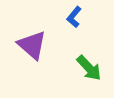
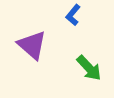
blue L-shape: moved 1 px left, 2 px up
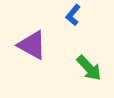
purple triangle: rotated 12 degrees counterclockwise
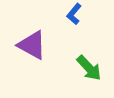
blue L-shape: moved 1 px right, 1 px up
